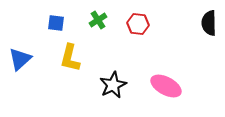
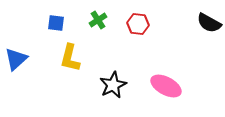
black semicircle: rotated 60 degrees counterclockwise
blue triangle: moved 4 px left
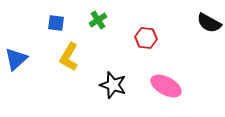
red hexagon: moved 8 px right, 14 px down
yellow L-shape: moved 1 px left, 1 px up; rotated 16 degrees clockwise
black star: rotated 28 degrees counterclockwise
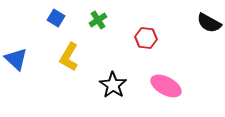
blue square: moved 5 px up; rotated 24 degrees clockwise
blue triangle: rotated 35 degrees counterclockwise
black star: rotated 16 degrees clockwise
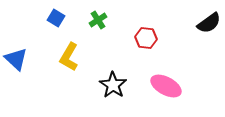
black semicircle: rotated 65 degrees counterclockwise
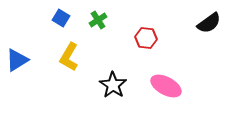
blue square: moved 5 px right
blue triangle: moved 1 px right, 1 px down; rotated 45 degrees clockwise
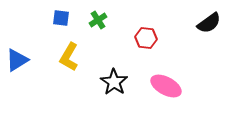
blue square: rotated 24 degrees counterclockwise
black star: moved 1 px right, 3 px up
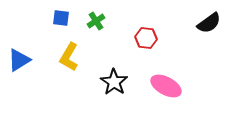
green cross: moved 2 px left, 1 px down
blue triangle: moved 2 px right
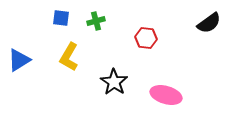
green cross: rotated 18 degrees clockwise
pink ellipse: moved 9 px down; rotated 12 degrees counterclockwise
